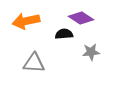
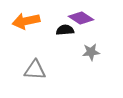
black semicircle: moved 1 px right, 4 px up
gray triangle: moved 1 px right, 7 px down
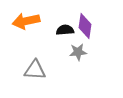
purple diamond: moved 4 px right, 8 px down; rotated 65 degrees clockwise
gray star: moved 13 px left
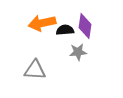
orange arrow: moved 16 px right, 2 px down
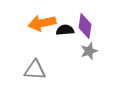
gray star: moved 11 px right, 1 px up; rotated 12 degrees counterclockwise
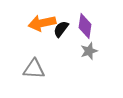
black semicircle: moved 4 px left, 1 px up; rotated 48 degrees counterclockwise
gray triangle: moved 1 px left, 1 px up
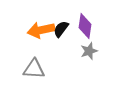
orange arrow: moved 1 px left, 7 px down
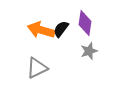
purple diamond: moved 3 px up
orange arrow: rotated 28 degrees clockwise
gray triangle: moved 3 px right, 1 px up; rotated 30 degrees counterclockwise
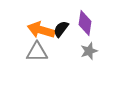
gray triangle: moved 16 px up; rotated 25 degrees clockwise
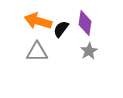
orange arrow: moved 3 px left, 9 px up
gray star: rotated 12 degrees counterclockwise
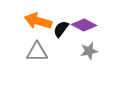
purple diamond: moved 1 px left, 2 px down; rotated 70 degrees counterclockwise
gray star: rotated 18 degrees clockwise
